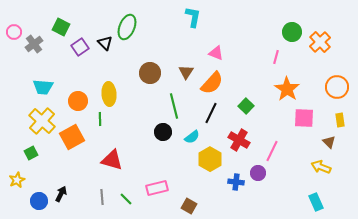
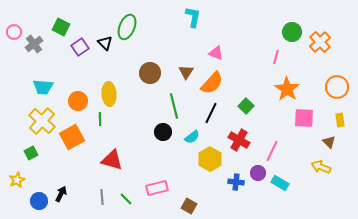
cyan rectangle at (316, 202): moved 36 px left, 19 px up; rotated 36 degrees counterclockwise
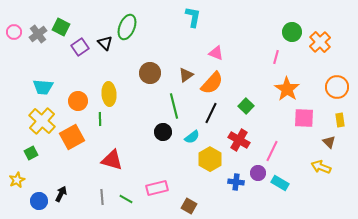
gray cross at (34, 44): moved 4 px right, 10 px up
brown triangle at (186, 72): moved 3 px down; rotated 21 degrees clockwise
green line at (126, 199): rotated 16 degrees counterclockwise
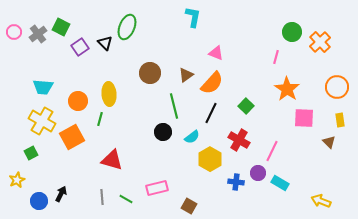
green line at (100, 119): rotated 16 degrees clockwise
yellow cross at (42, 121): rotated 12 degrees counterclockwise
yellow arrow at (321, 167): moved 34 px down
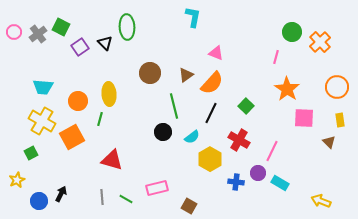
green ellipse at (127, 27): rotated 25 degrees counterclockwise
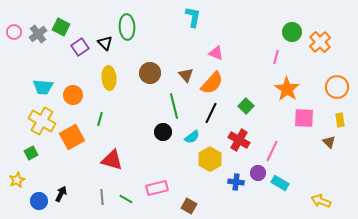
brown triangle at (186, 75): rotated 35 degrees counterclockwise
yellow ellipse at (109, 94): moved 16 px up
orange circle at (78, 101): moved 5 px left, 6 px up
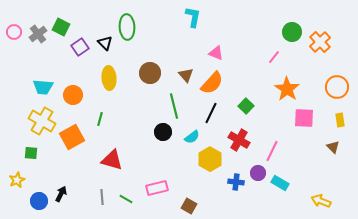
pink line at (276, 57): moved 2 px left; rotated 24 degrees clockwise
brown triangle at (329, 142): moved 4 px right, 5 px down
green square at (31, 153): rotated 32 degrees clockwise
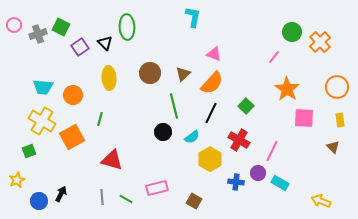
pink circle at (14, 32): moved 7 px up
gray cross at (38, 34): rotated 18 degrees clockwise
pink triangle at (216, 53): moved 2 px left, 1 px down
brown triangle at (186, 75): moved 3 px left, 1 px up; rotated 28 degrees clockwise
green square at (31, 153): moved 2 px left, 2 px up; rotated 24 degrees counterclockwise
brown square at (189, 206): moved 5 px right, 5 px up
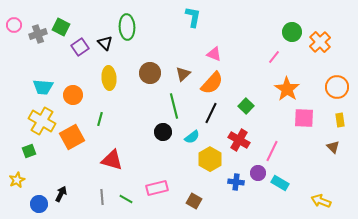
blue circle at (39, 201): moved 3 px down
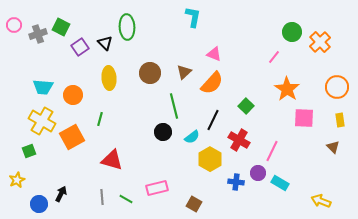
brown triangle at (183, 74): moved 1 px right, 2 px up
black line at (211, 113): moved 2 px right, 7 px down
brown square at (194, 201): moved 3 px down
